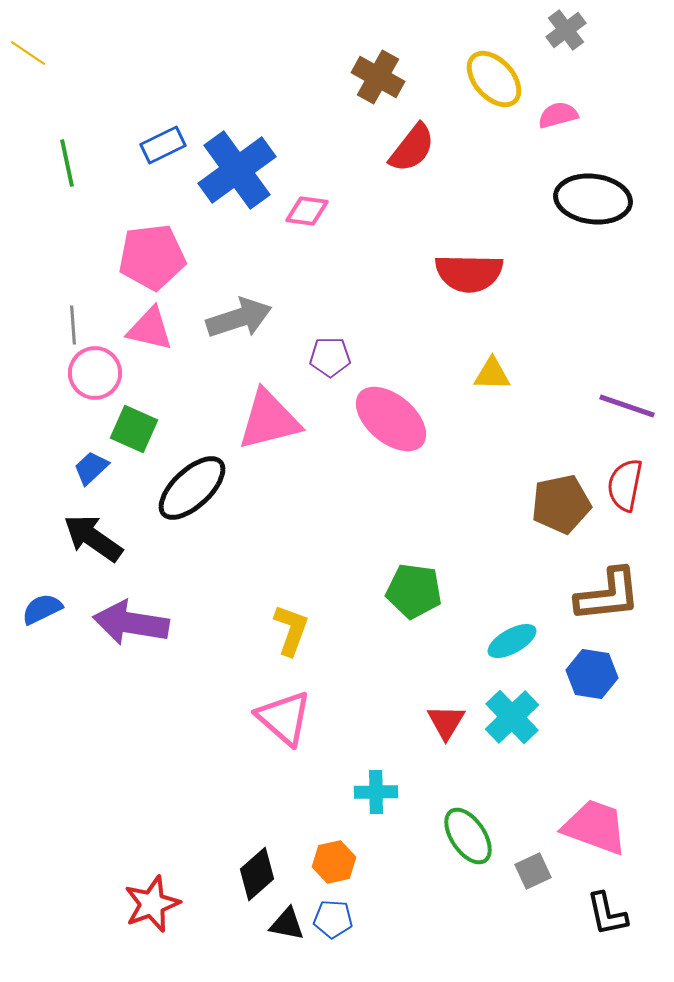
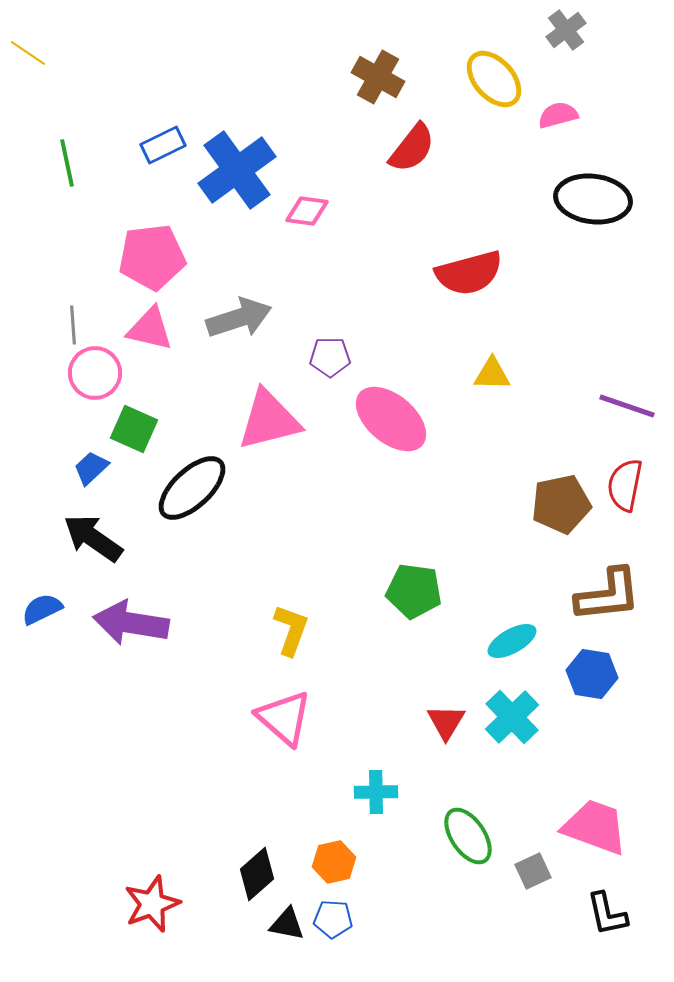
red semicircle at (469, 273): rotated 16 degrees counterclockwise
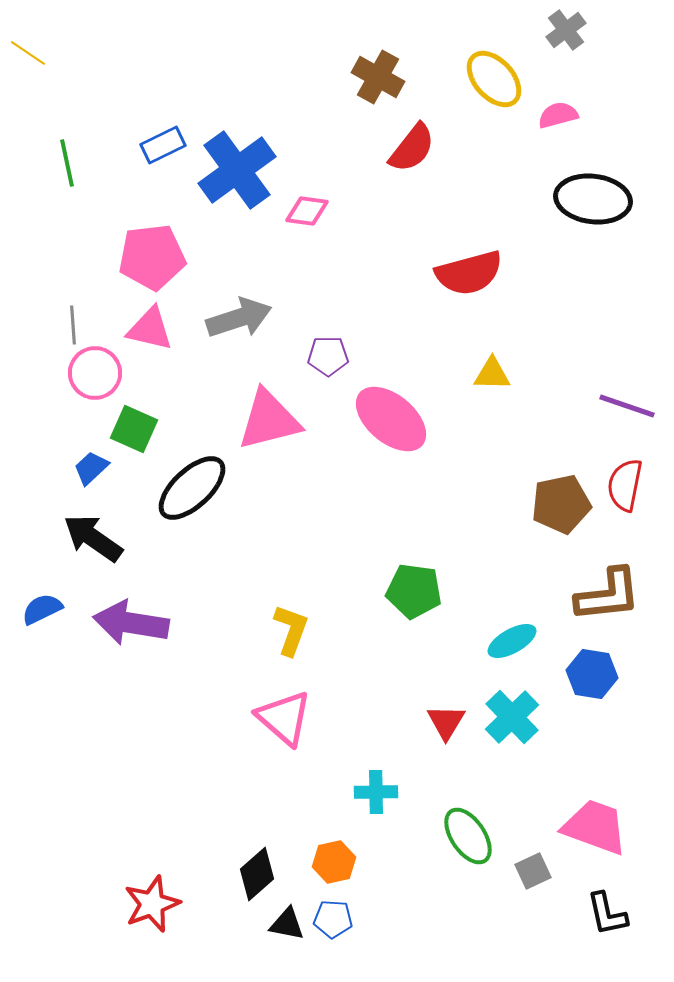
purple pentagon at (330, 357): moved 2 px left, 1 px up
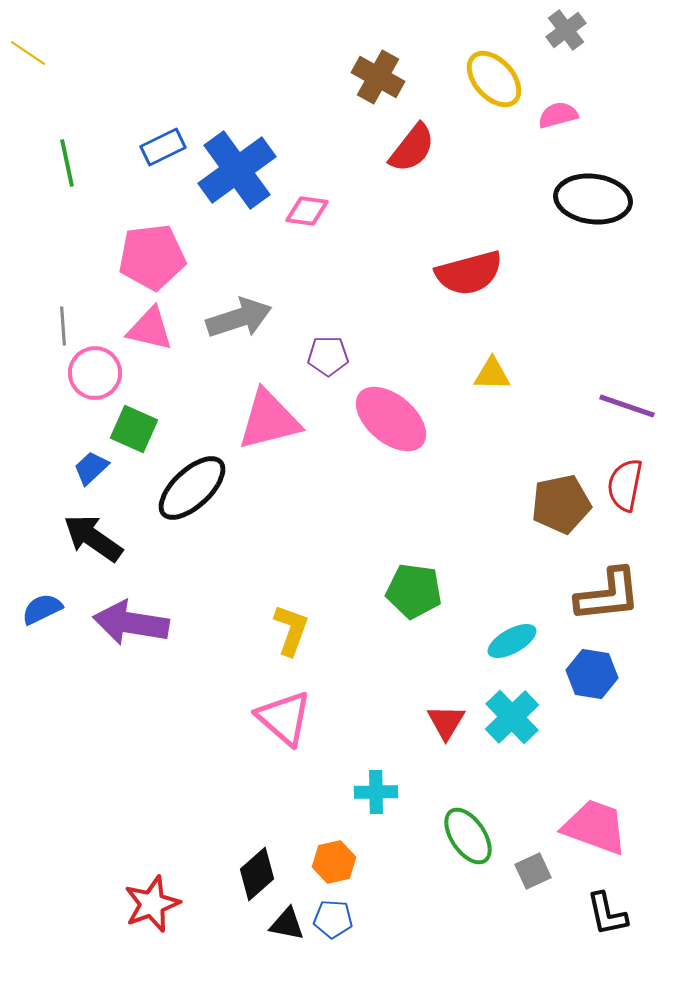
blue rectangle at (163, 145): moved 2 px down
gray line at (73, 325): moved 10 px left, 1 px down
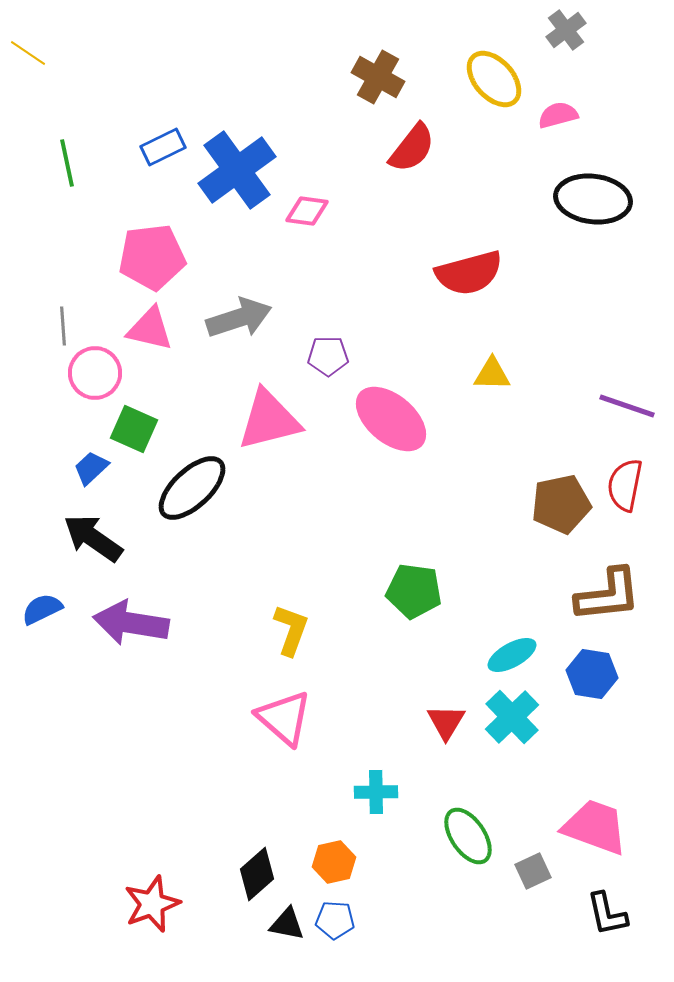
cyan ellipse at (512, 641): moved 14 px down
blue pentagon at (333, 919): moved 2 px right, 1 px down
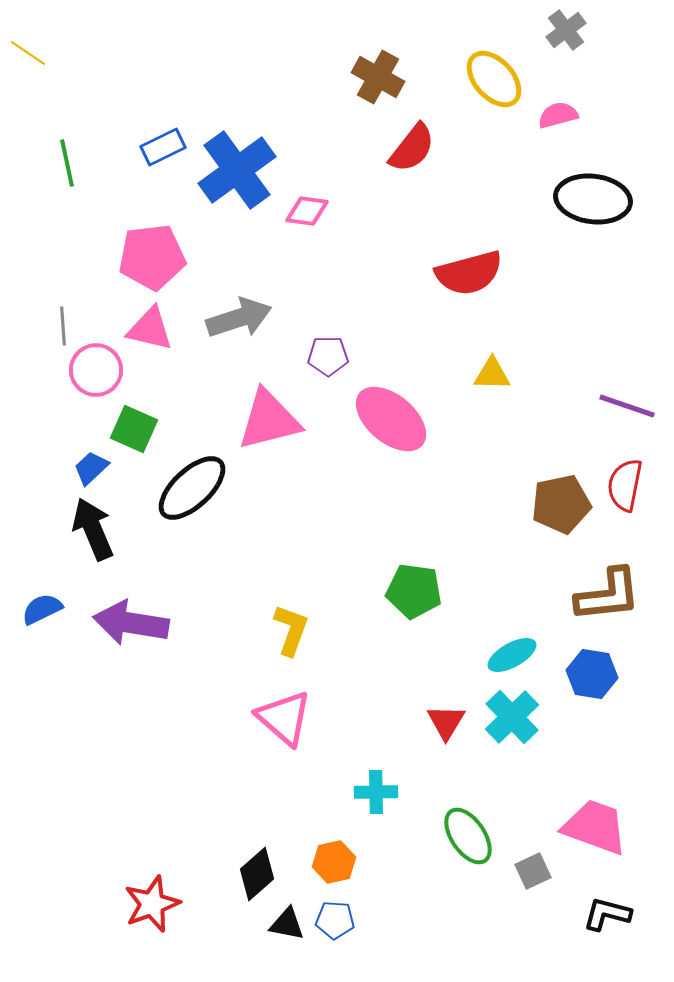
pink circle at (95, 373): moved 1 px right, 3 px up
black arrow at (93, 538): moved 9 px up; rotated 32 degrees clockwise
black L-shape at (607, 914): rotated 117 degrees clockwise
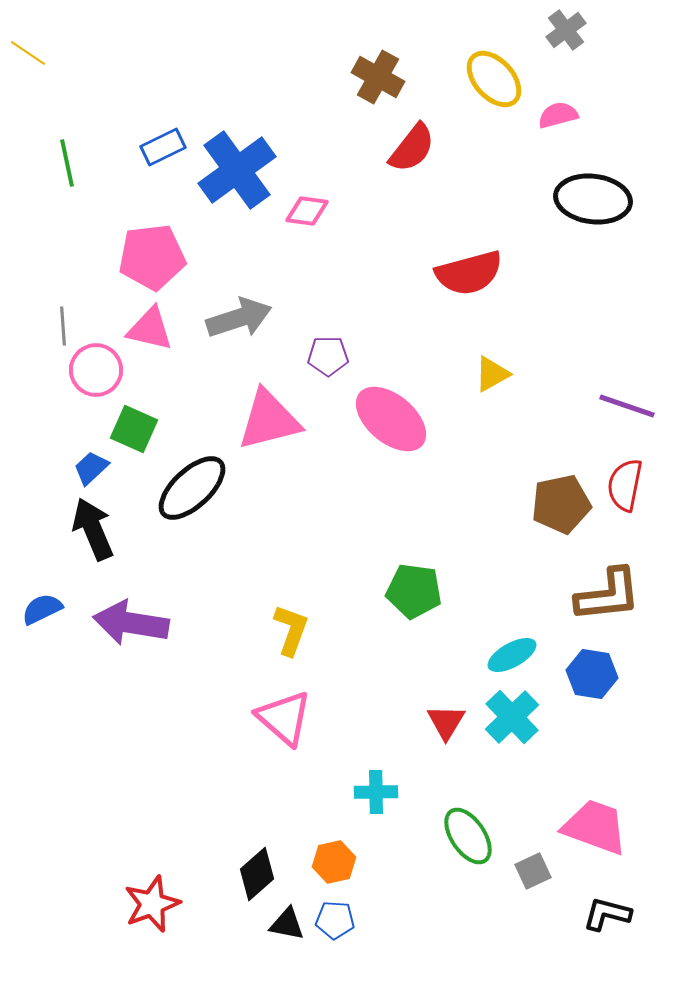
yellow triangle at (492, 374): rotated 30 degrees counterclockwise
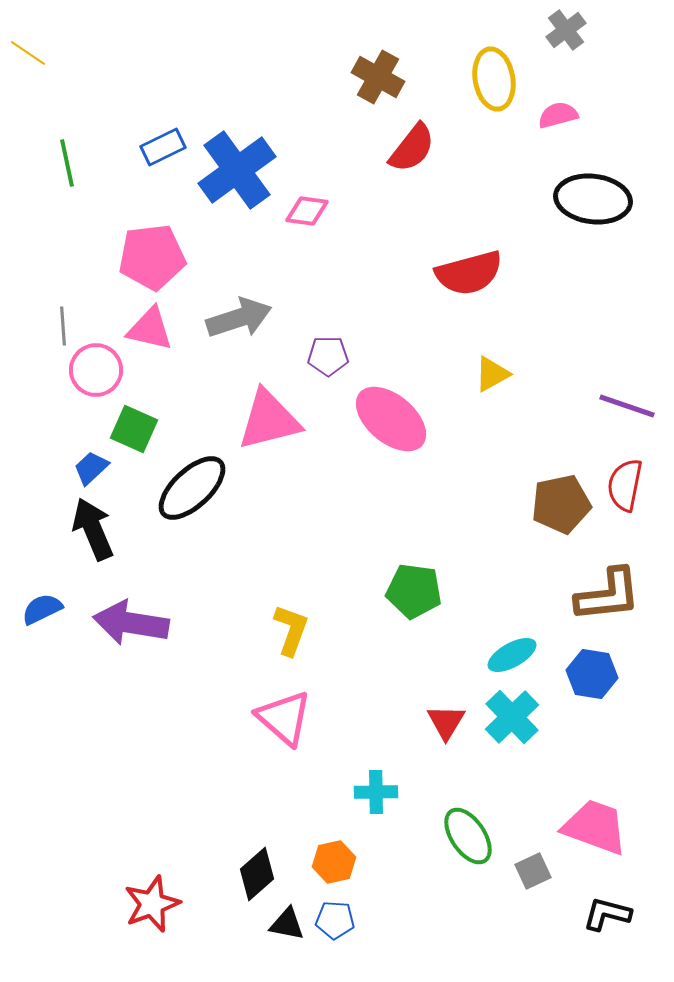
yellow ellipse at (494, 79): rotated 32 degrees clockwise
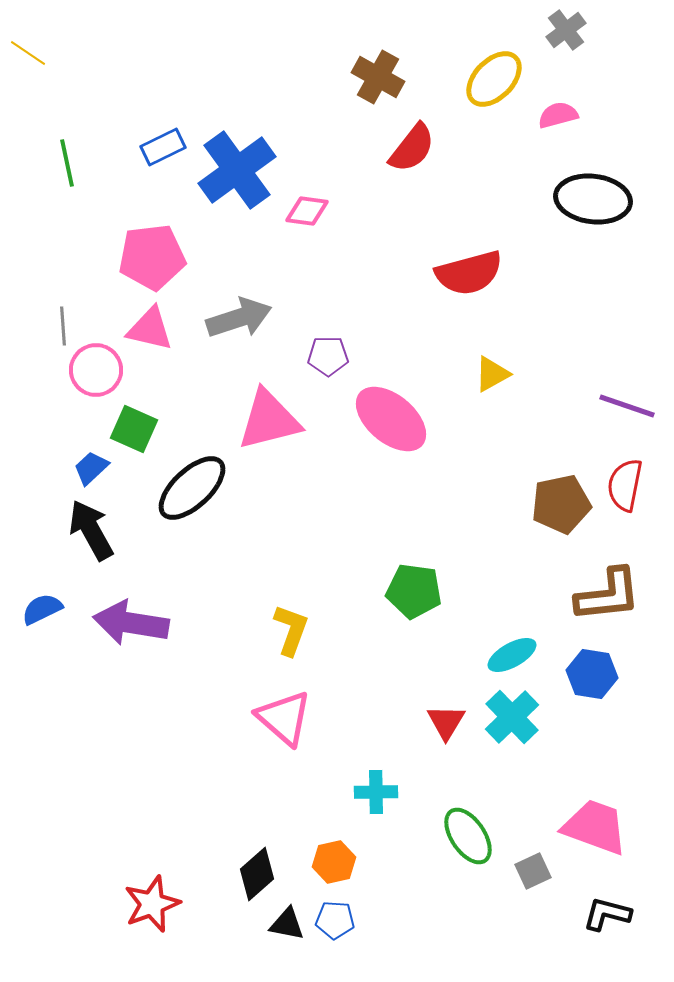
yellow ellipse at (494, 79): rotated 54 degrees clockwise
black arrow at (93, 529): moved 2 px left, 1 px down; rotated 6 degrees counterclockwise
